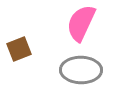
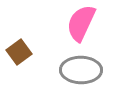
brown square: moved 3 px down; rotated 15 degrees counterclockwise
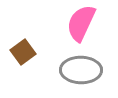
brown square: moved 4 px right
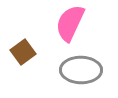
pink semicircle: moved 11 px left
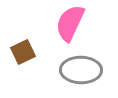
brown square: rotated 10 degrees clockwise
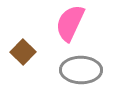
brown square: rotated 20 degrees counterclockwise
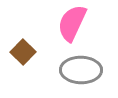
pink semicircle: moved 2 px right
